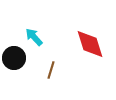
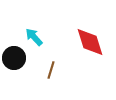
red diamond: moved 2 px up
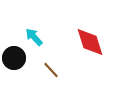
brown line: rotated 60 degrees counterclockwise
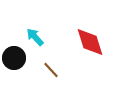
cyan arrow: moved 1 px right
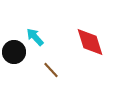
black circle: moved 6 px up
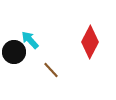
cyan arrow: moved 5 px left, 3 px down
red diamond: rotated 44 degrees clockwise
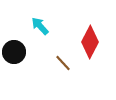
cyan arrow: moved 10 px right, 14 px up
brown line: moved 12 px right, 7 px up
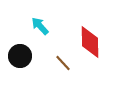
red diamond: rotated 28 degrees counterclockwise
black circle: moved 6 px right, 4 px down
